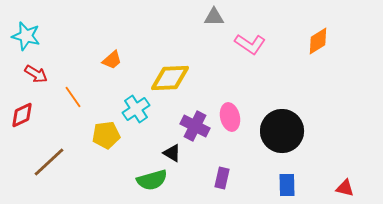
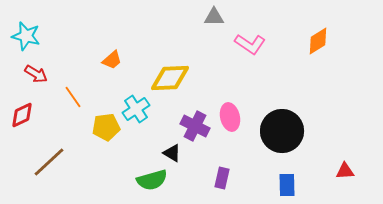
yellow pentagon: moved 8 px up
red triangle: moved 17 px up; rotated 18 degrees counterclockwise
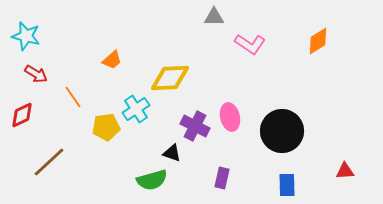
black triangle: rotated 12 degrees counterclockwise
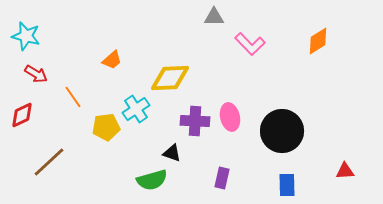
pink L-shape: rotated 12 degrees clockwise
purple cross: moved 5 px up; rotated 24 degrees counterclockwise
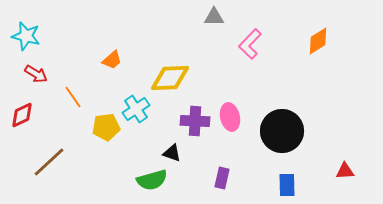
pink L-shape: rotated 88 degrees clockwise
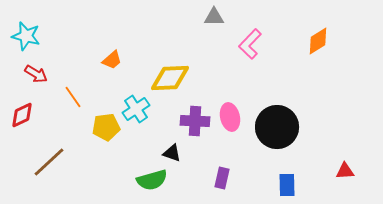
black circle: moved 5 px left, 4 px up
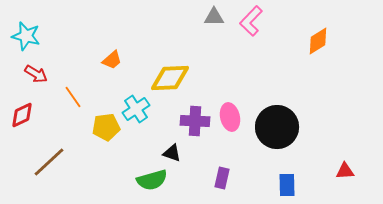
pink L-shape: moved 1 px right, 23 px up
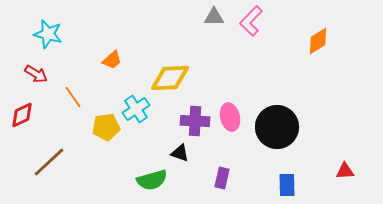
cyan star: moved 22 px right, 2 px up
black triangle: moved 8 px right
